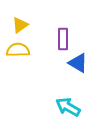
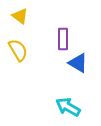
yellow triangle: moved 9 px up; rotated 48 degrees counterclockwise
yellow semicircle: rotated 60 degrees clockwise
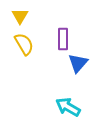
yellow triangle: rotated 24 degrees clockwise
yellow semicircle: moved 6 px right, 6 px up
blue triangle: rotated 40 degrees clockwise
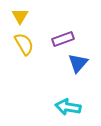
purple rectangle: rotated 70 degrees clockwise
cyan arrow: rotated 20 degrees counterclockwise
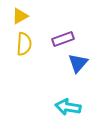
yellow triangle: rotated 30 degrees clockwise
yellow semicircle: rotated 35 degrees clockwise
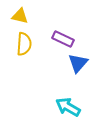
yellow triangle: rotated 42 degrees clockwise
purple rectangle: rotated 45 degrees clockwise
cyan arrow: rotated 20 degrees clockwise
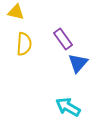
yellow triangle: moved 4 px left, 4 px up
purple rectangle: rotated 30 degrees clockwise
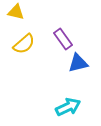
yellow semicircle: rotated 45 degrees clockwise
blue triangle: rotated 35 degrees clockwise
cyan arrow: rotated 125 degrees clockwise
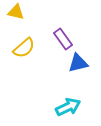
yellow semicircle: moved 4 px down
